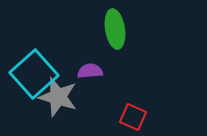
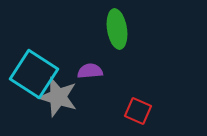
green ellipse: moved 2 px right
cyan square: rotated 15 degrees counterclockwise
red square: moved 5 px right, 6 px up
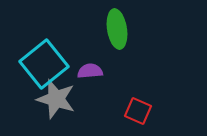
cyan square: moved 10 px right, 10 px up; rotated 18 degrees clockwise
gray star: moved 2 px left, 2 px down
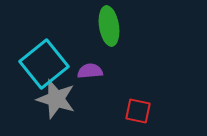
green ellipse: moved 8 px left, 3 px up
red square: rotated 12 degrees counterclockwise
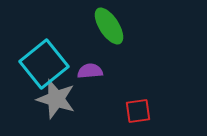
green ellipse: rotated 24 degrees counterclockwise
red square: rotated 20 degrees counterclockwise
